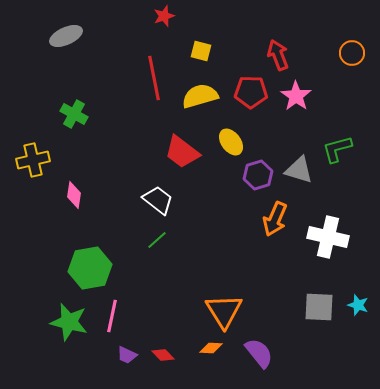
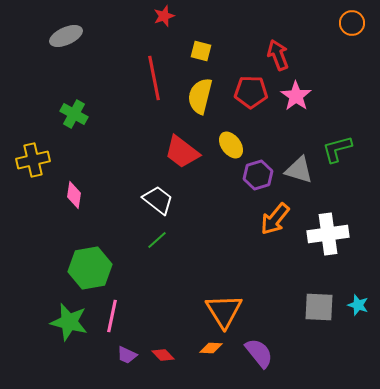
orange circle: moved 30 px up
yellow semicircle: rotated 60 degrees counterclockwise
yellow ellipse: moved 3 px down
orange arrow: rotated 16 degrees clockwise
white cross: moved 3 px up; rotated 21 degrees counterclockwise
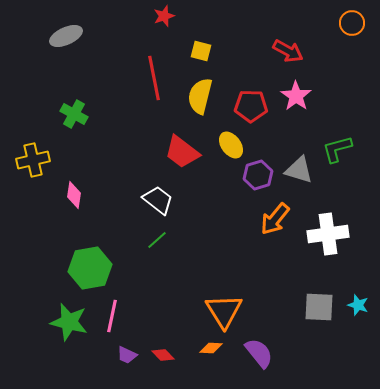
red arrow: moved 10 px right, 4 px up; rotated 140 degrees clockwise
red pentagon: moved 14 px down
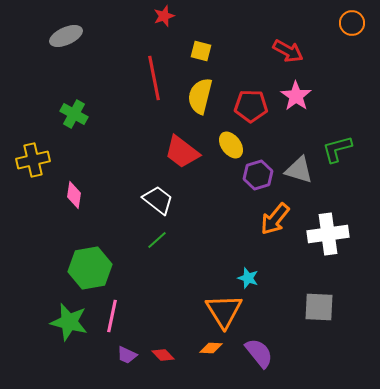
cyan star: moved 110 px left, 27 px up
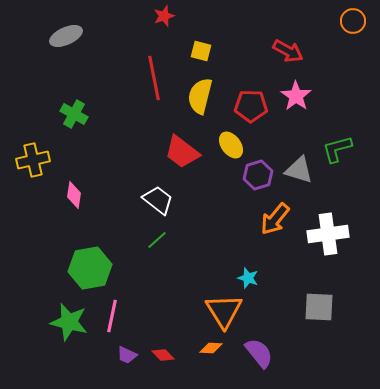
orange circle: moved 1 px right, 2 px up
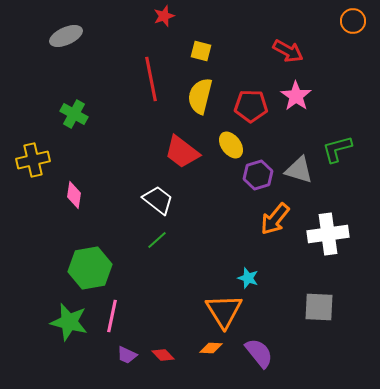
red line: moved 3 px left, 1 px down
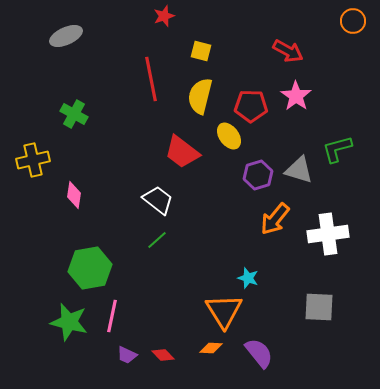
yellow ellipse: moved 2 px left, 9 px up
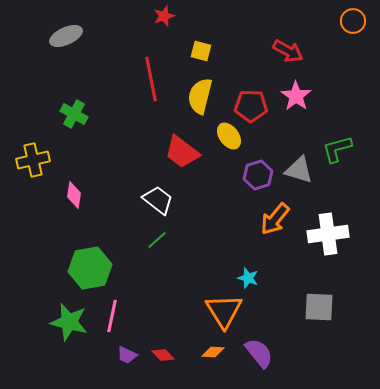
orange diamond: moved 2 px right, 4 px down
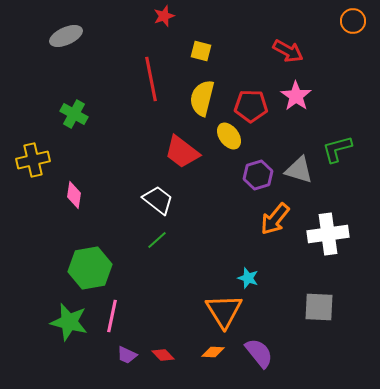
yellow semicircle: moved 2 px right, 2 px down
